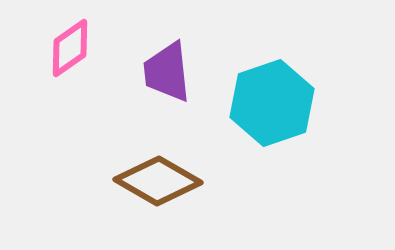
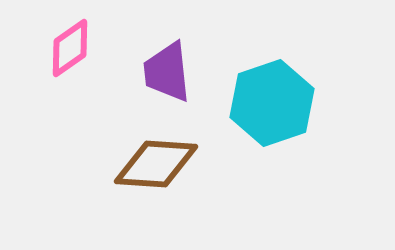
brown diamond: moved 2 px left, 17 px up; rotated 26 degrees counterclockwise
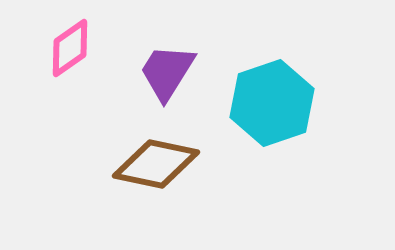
purple trapezoid: rotated 38 degrees clockwise
brown diamond: rotated 8 degrees clockwise
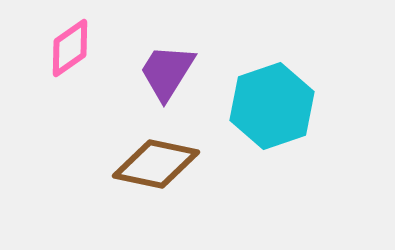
cyan hexagon: moved 3 px down
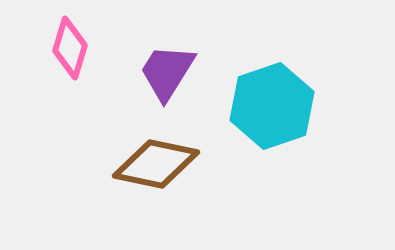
pink diamond: rotated 38 degrees counterclockwise
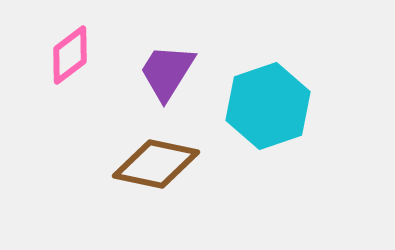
pink diamond: moved 7 px down; rotated 36 degrees clockwise
cyan hexagon: moved 4 px left
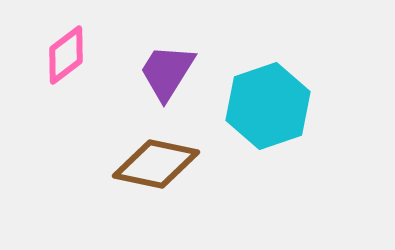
pink diamond: moved 4 px left
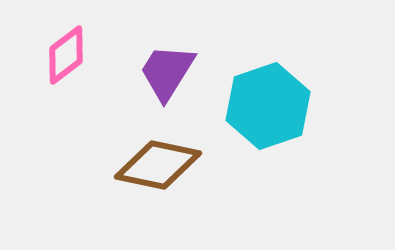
brown diamond: moved 2 px right, 1 px down
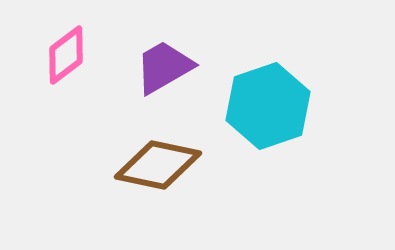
purple trapezoid: moved 3 px left, 5 px up; rotated 28 degrees clockwise
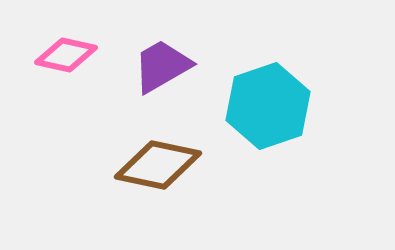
pink diamond: rotated 50 degrees clockwise
purple trapezoid: moved 2 px left, 1 px up
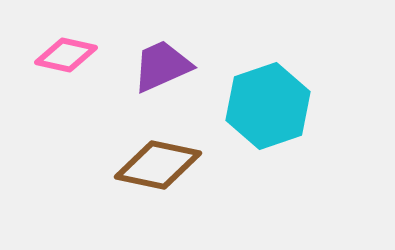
purple trapezoid: rotated 6 degrees clockwise
